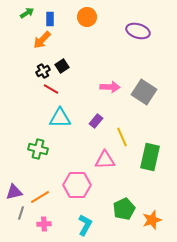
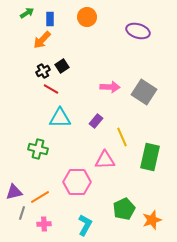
pink hexagon: moved 3 px up
gray line: moved 1 px right
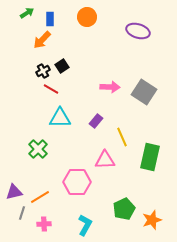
green cross: rotated 30 degrees clockwise
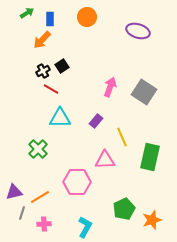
pink arrow: rotated 72 degrees counterclockwise
cyan L-shape: moved 2 px down
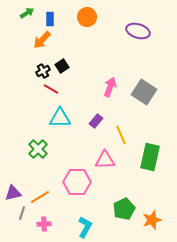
yellow line: moved 1 px left, 2 px up
purple triangle: moved 1 px left, 1 px down
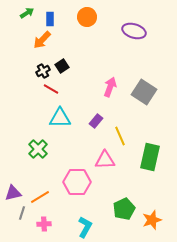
purple ellipse: moved 4 px left
yellow line: moved 1 px left, 1 px down
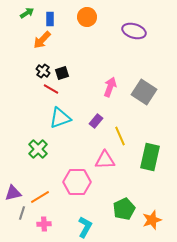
black square: moved 7 px down; rotated 16 degrees clockwise
black cross: rotated 24 degrees counterclockwise
cyan triangle: rotated 20 degrees counterclockwise
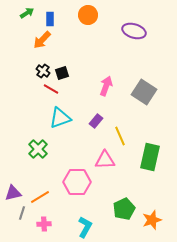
orange circle: moved 1 px right, 2 px up
pink arrow: moved 4 px left, 1 px up
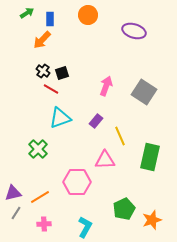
gray line: moved 6 px left; rotated 16 degrees clockwise
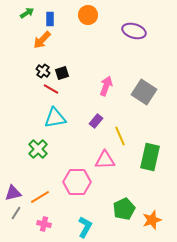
cyan triangle: moved 5 px left; rotated 10 degrees clockwise
pink cross: rotated 16 degrees clockwise
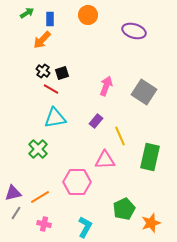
orange star: moved 1 px left, 3 px down
